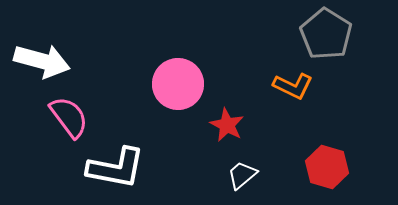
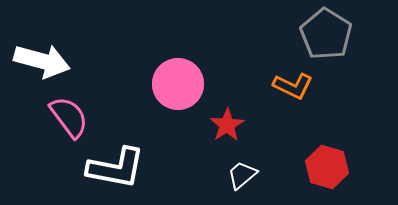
red star: rotated 12 degrees clockwise
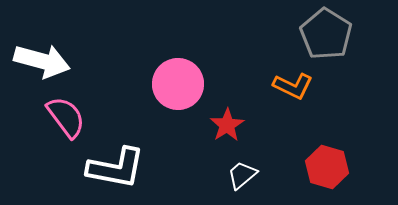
pink semicircle: moved 3 px left
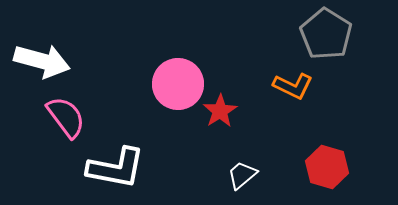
red star: moved 7 px left, 14 px up
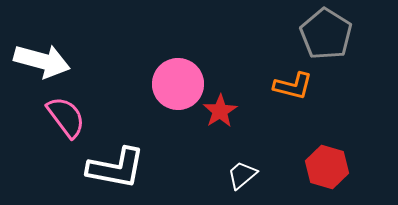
orange L-shape: rotated 12 degrees counterclockwise
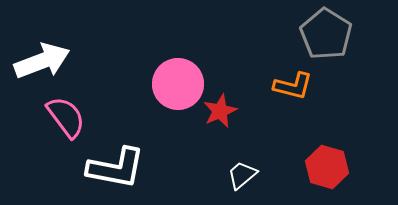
white arrow: rotated 36 degrees counterclockwise
red star: rotated 8 degrees clockwise
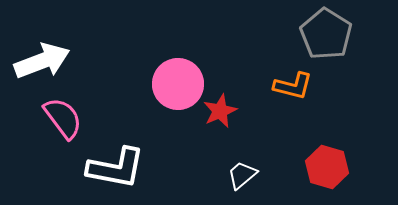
pink semicircle: moved 3 px left, 1 px down
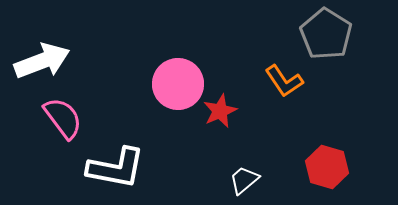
orange L-shape: moved 9 px left, 5 px up; rotated 42 degrees clockwise
white trapezoid: moved 2 px right, 5 px down
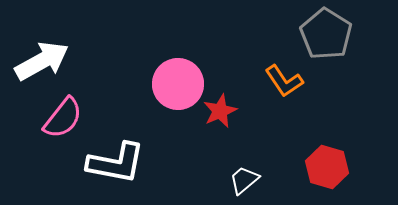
white arrow: rotated 8 degrees counterclockwise
pink semicircle: rotated 75 degrees clockwise
white L-shape: moved 5 px up
